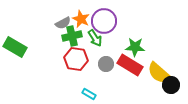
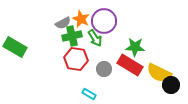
gray circle: moved 2 px left, 5 px down
yellow semicircle: rotated 15 degrees counterclockwise
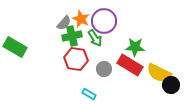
gray semicircle: moved 1 px right; rotated 21 degrees counterclockwise
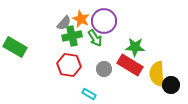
red hexagon: moved 7 px left, 6 px down
yellow semicircle: moved 2 px left, 1 px down; rotated 60 degrees clockwise
